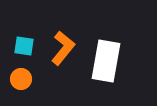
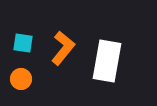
cyan square: moved 1 px left, 3 px up
white rectangle: moved 1 px right
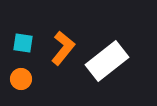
white rectangle: rotated 42 degrees clockwise
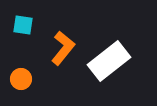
cyan square: moved 18 px up
white rectangle: moved 2 px right
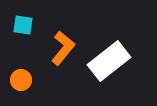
orange circle: moved 1 px down
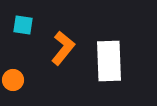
white rectangle: rotated 54 degrees counterclockwise
orange circle: moved 8 px left
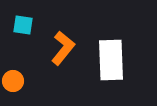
white rectangle: moved 2 px right, 1 px up
orange circle: moved 1 px down
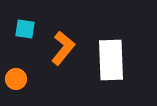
cyan square: moved 2 px right, 4 px down
orange circle: moved 3 px right, 2 px up
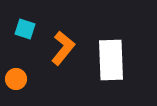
cyan square: rotated 10 degrees clockwise
